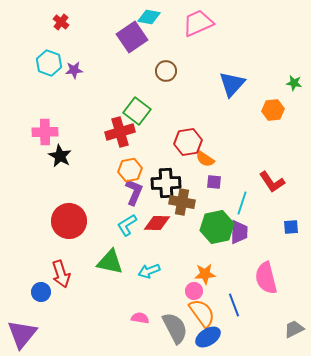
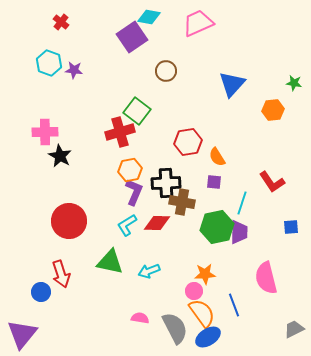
purple star at (74, 70): rotated 12 degrees clockwise
orange semicircle at (205, 159): moved 12 px right, 2 px up; rotated 24 degrees clockwise
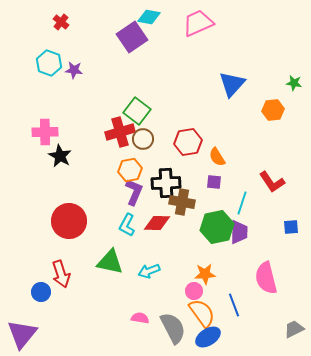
brown circle at (166, 71): moved 23 px left, 68 px down
cyan L-shape at (127, 225): rotated 30 degrees counterclockwise
gray semicircle at (175, 328): moved 2 px left
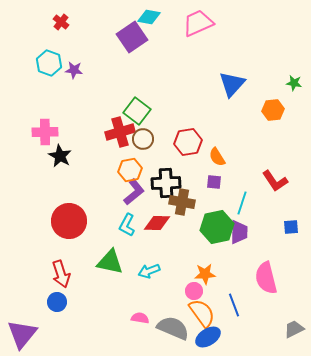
red L-shape at (272, 182): moved 3 px right, 1 px up
purple L-shape at (134, 192): rotated 28 degrees clockwise
blue circle at (41, 292): moved 16 px right, 10 px down
gray semicircle at (173, 328): rotated 40 degrees counterclockwise
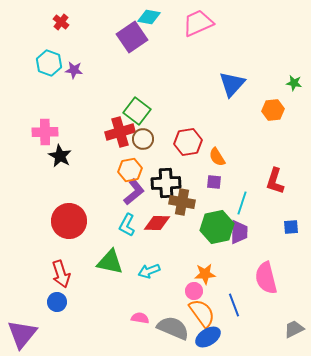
red L-shape at (275, 181): rotated 52 degrees clockwise
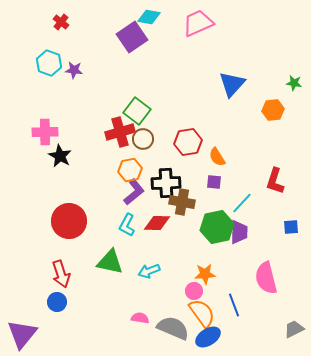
cyan line at (242, 203): rotated 25 degrees clockwise
